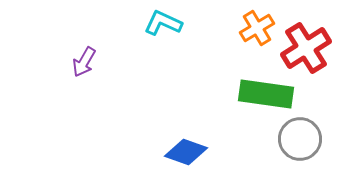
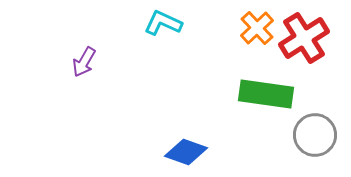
orange cross: rotated 12 degrees counterclockwise
red cross: moved 2 px left, 10 px up
gray circle: moved 15 px right, 4 px up
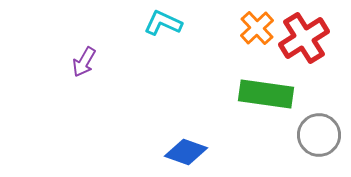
gray circle: moved 4 px right
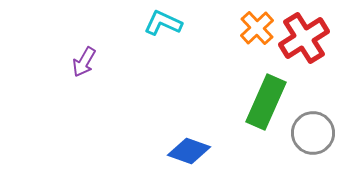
green rectangle: moved 8 px down; rotated 74 degrees counterclockwise
gray circle: moved 6 px left, 2 px up
blue diamond: moved 3 px right, 1 px up
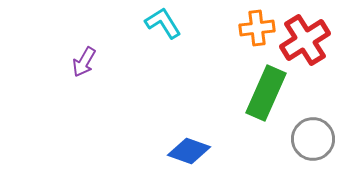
cyan L-shape: rotated 33 degrees clockwise
orange cross: rotated 36 degrees clockwise
red cross: moved 1 px right, 2 px down
green rectangle: moved 9 px up
gray circle: moved 6 px down
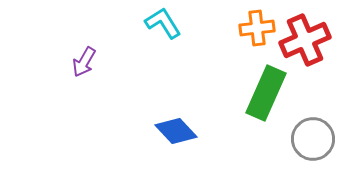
red cross: rotated 9 degrees clockwise
blue diamond: moved 13 px left, 20 px up; rotated 27 degrees clockwise
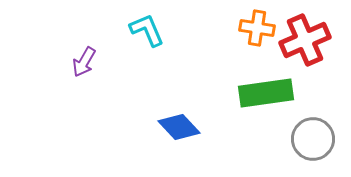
cyan L-shape: moved 16 px left, 7 px down; rotated 9 degrees clockwise
orange cross: rotated 16 degrees clockwise
green rectangle: rotated 58 degrees clockwise
blue diamond: moved 3 px right, 4 px up
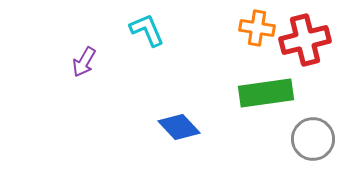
red cross: rotated 9 degrees clockwise
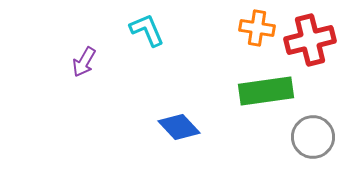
red cross: moved 5 px right
green rectangle: moved 2 px up
gray circle: moved 2 px up
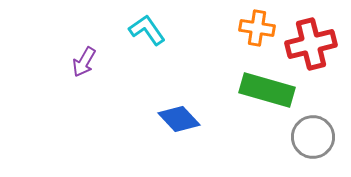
cyan L-shape: rotated 12 degrees counterclockwise
red cross: moved 1 px right, 4 px down
green rectangle: moved 1 px right, 1 px up; rotated 24 degrees clockwise
blue diamond: moved 8 px up
